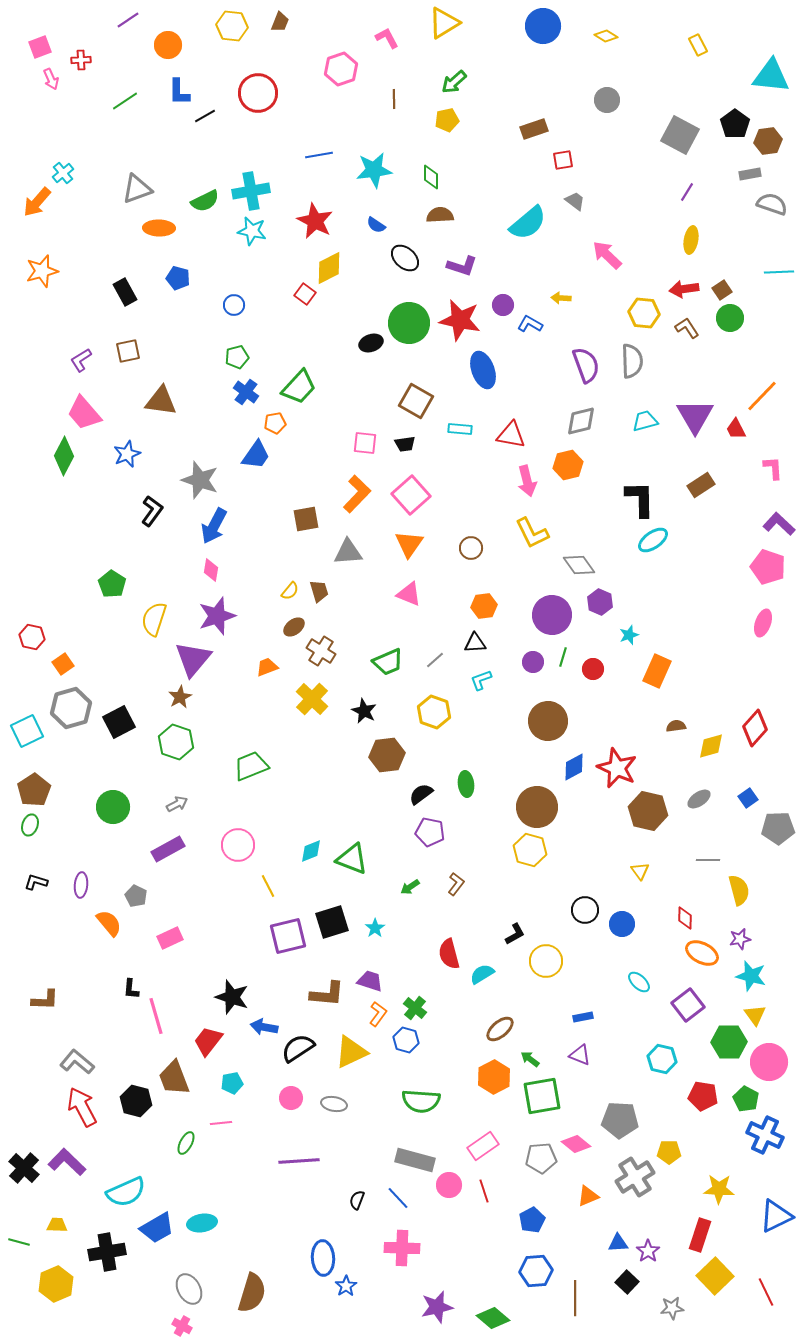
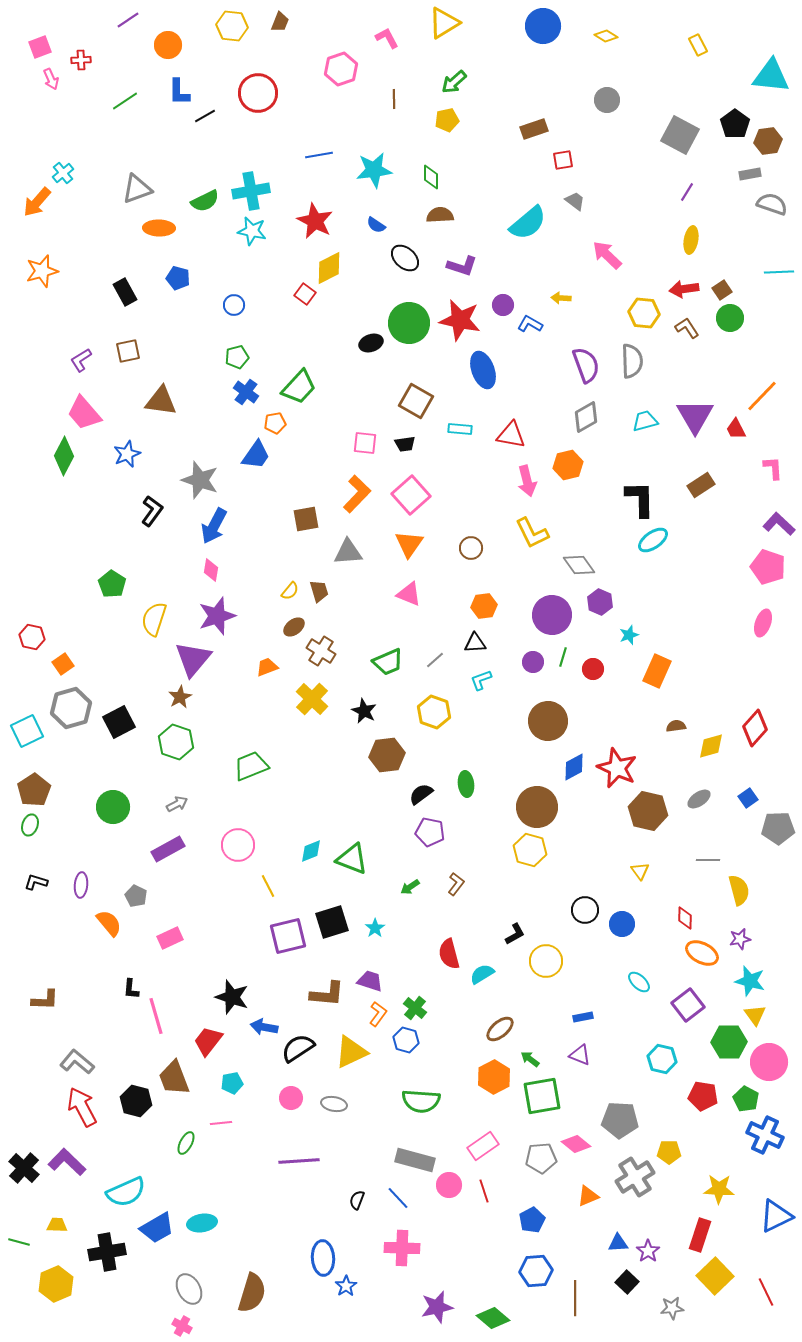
gray diamond at (581, 421): moved 5 px right, 4 px up; rotated 16 degrees counterclockwise
cyan star at (751, 976): moved 1 px left, 5 px down
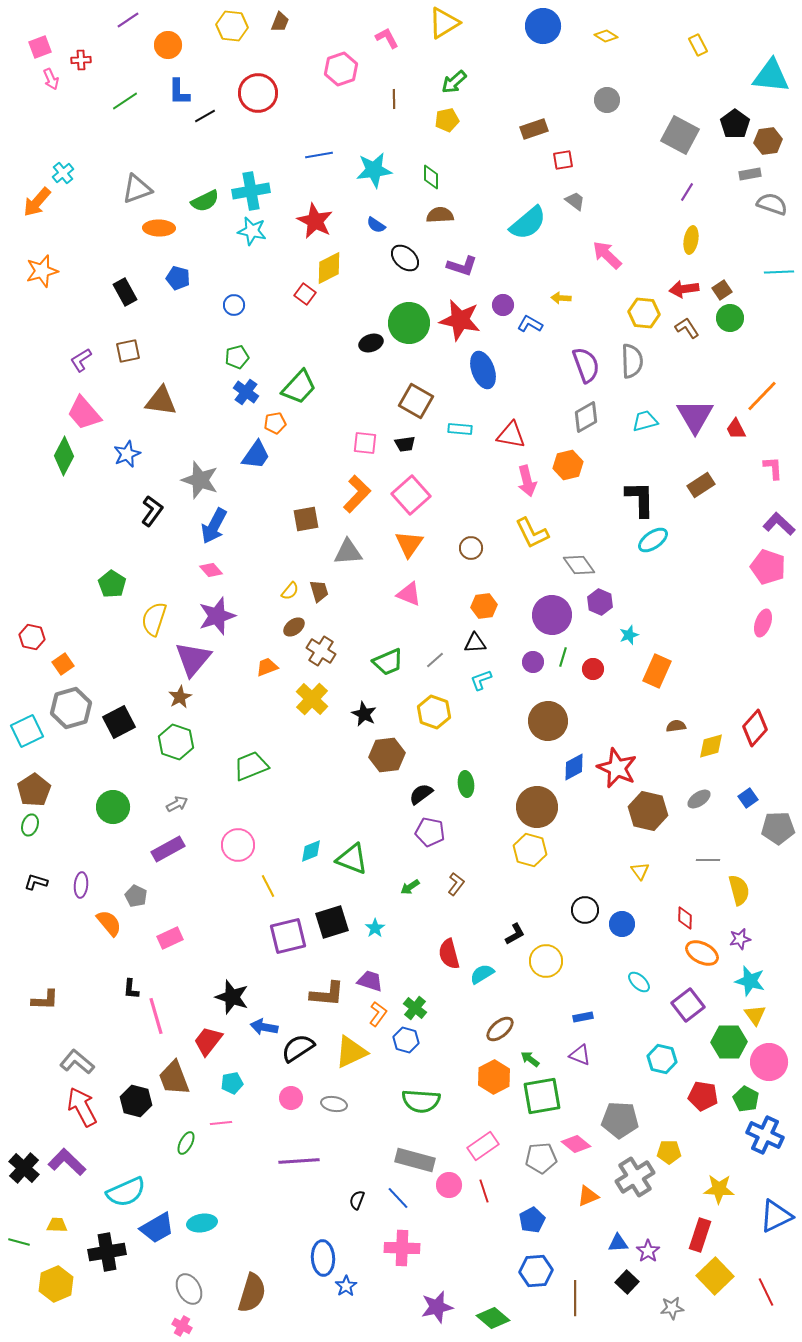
pink diamond at (211, 570): rotated 50 degrees counterclockwise
black star at (364, 711): moved 3 px down
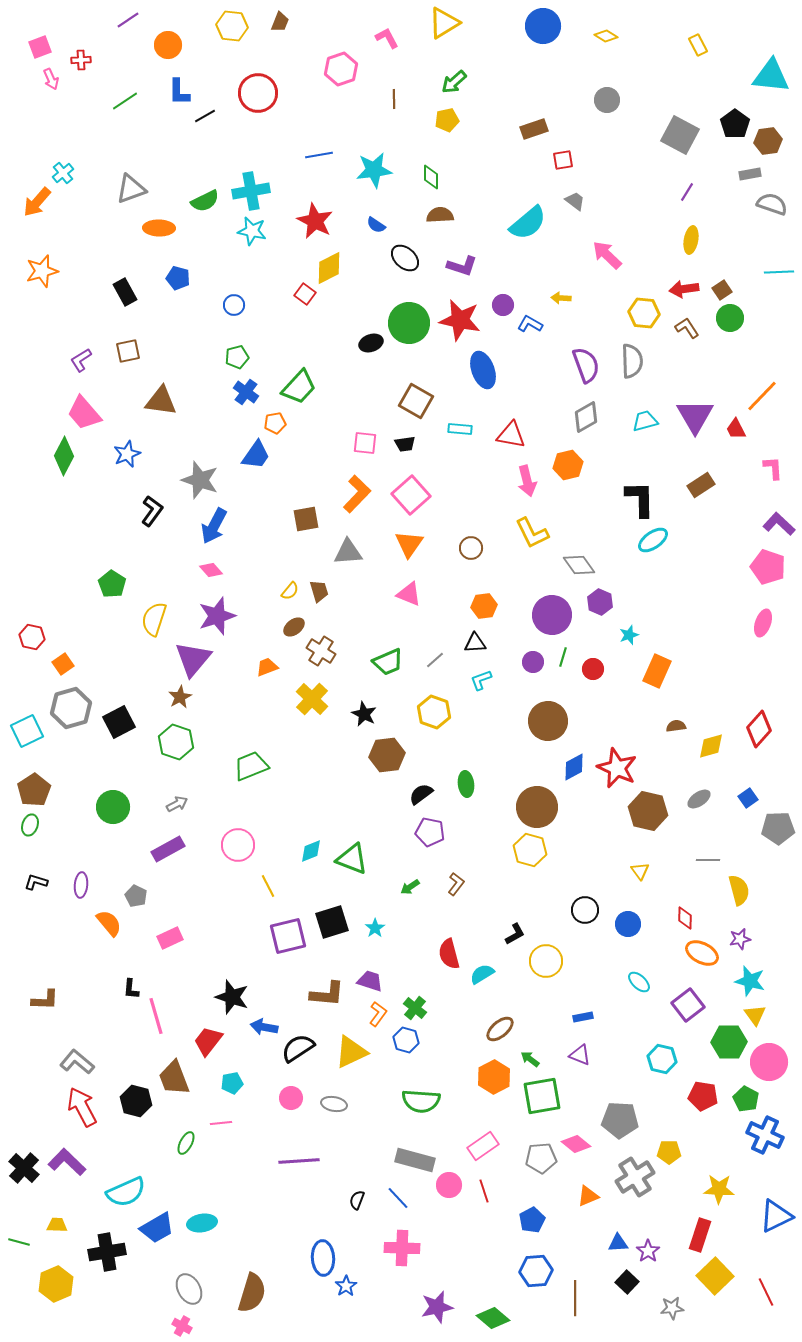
gray triangle at (137, 189): moved 6 px left
red diamond at (755, 728): moved 4 px right, 1 px down
blue circle at (622, 924): moved 6 px right
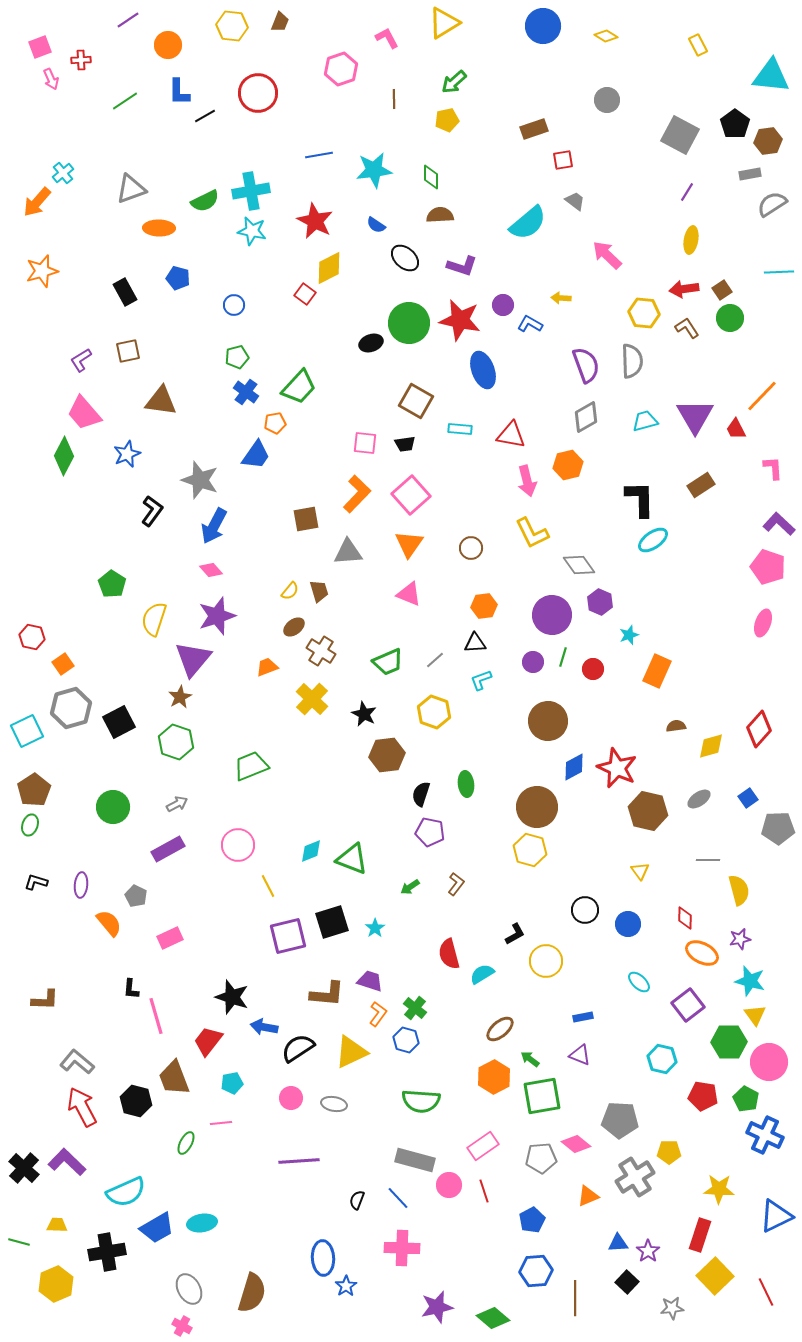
gray semicircle at (772, 204): rotated 52 degrees counterclockwise
black semicircle at (421, 794): rotated 35 degrees counterclockwise
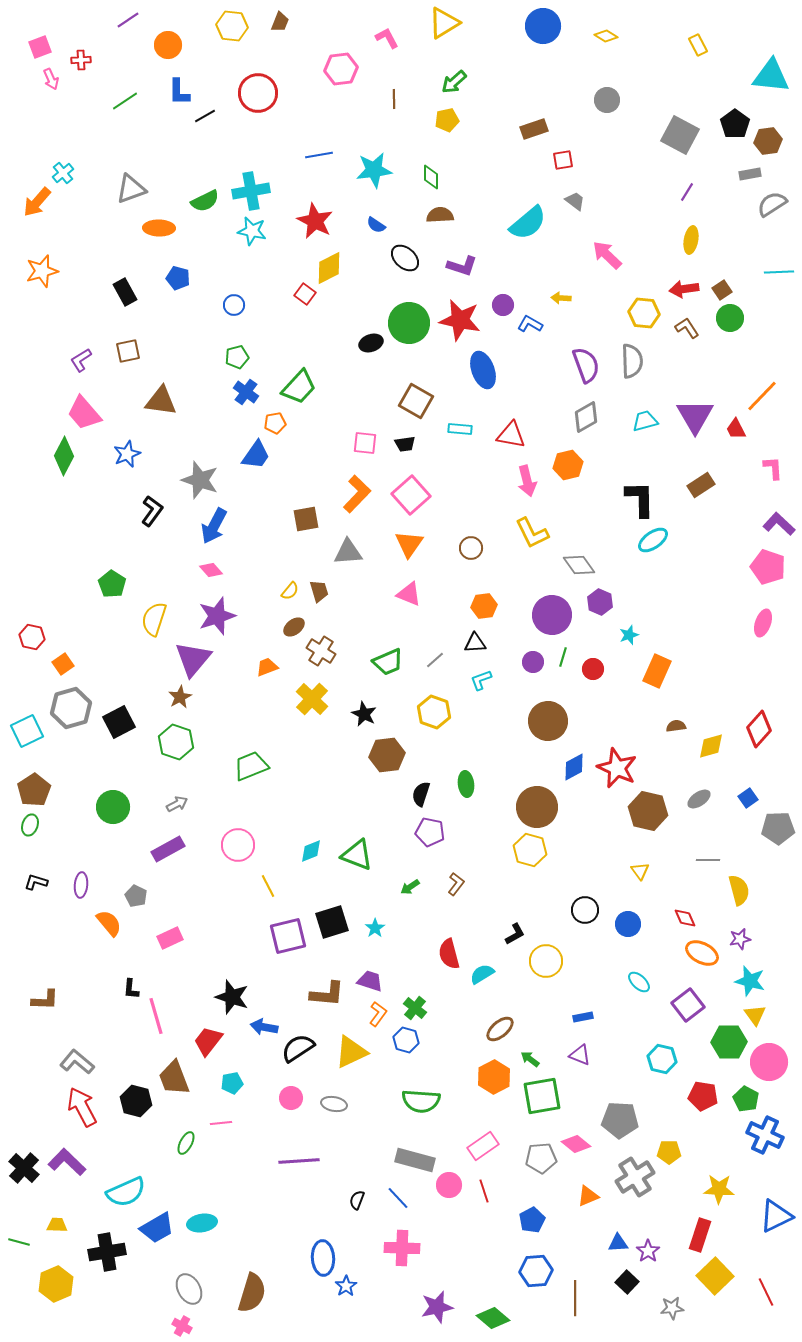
pink hexagon at (341, 69): rotated 12 degrees clockwise
green triangle at (352, 859): moved 5 px right, 4 px up
red diamond at (685, 918): rotated 25 degrees counterclockwise
